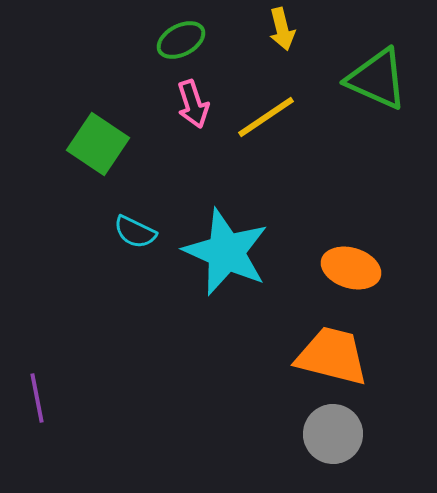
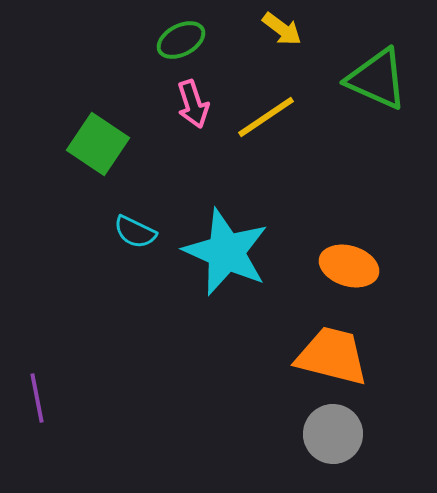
yellow arrow: rotated 39 degrees counterclockwise
orange ellipse: moved 2 px left, 2 px up
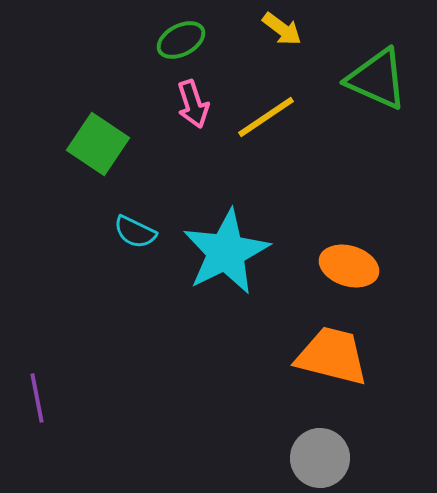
cyan star: rotated 22 degrees clockwise
gray circle: moved 13 px left, 24 px down
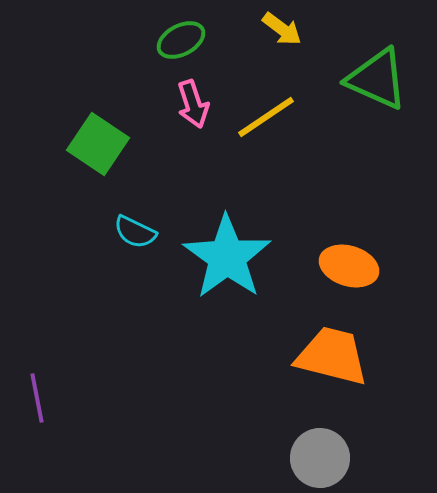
cyan star: moved 1 px right, 5 px down; rotated 10 degrees counterclockwise
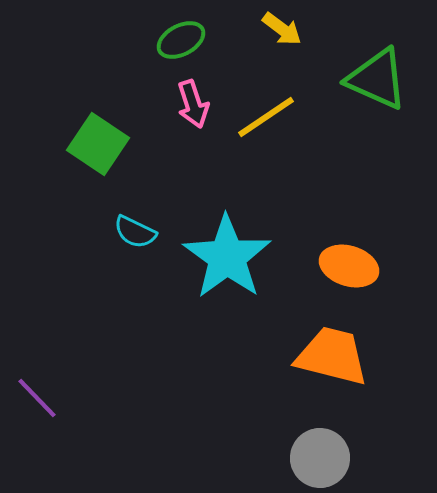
purple line: rotated 33 degrees counterclockwise
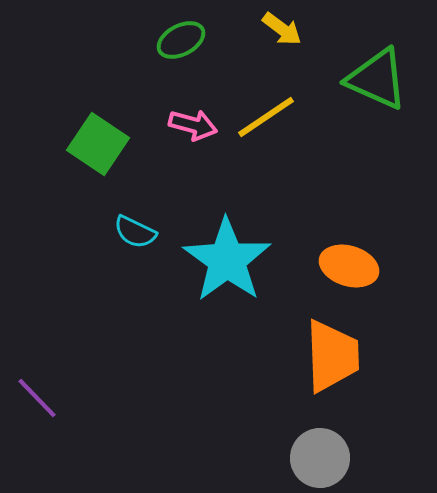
pink arrow: moved 21 px down; rotated 57 degrees counterclockwise
cyan star: moved 3 px down
orange trapezoid: rotated 74 degrees clockwise
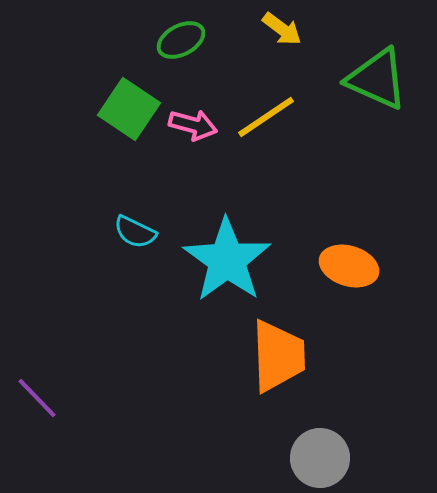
green square: moved 31 px right, 35 px up
orange trapezoid: moved 54 px left
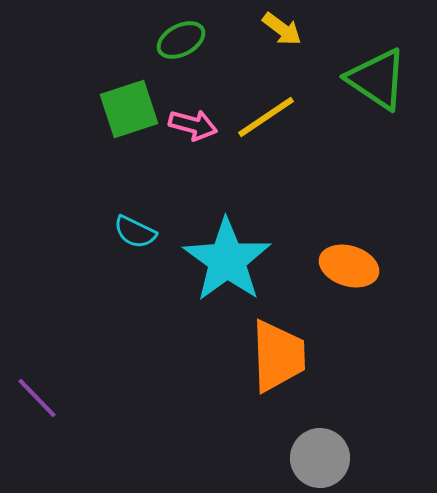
green triangle: rotated 10 degrees clockwise
green square: rotated 38 degrees clockwise
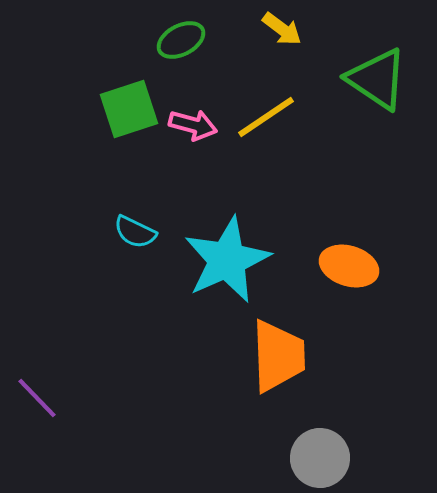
cyan star: rotated 12 degrees clockwise
